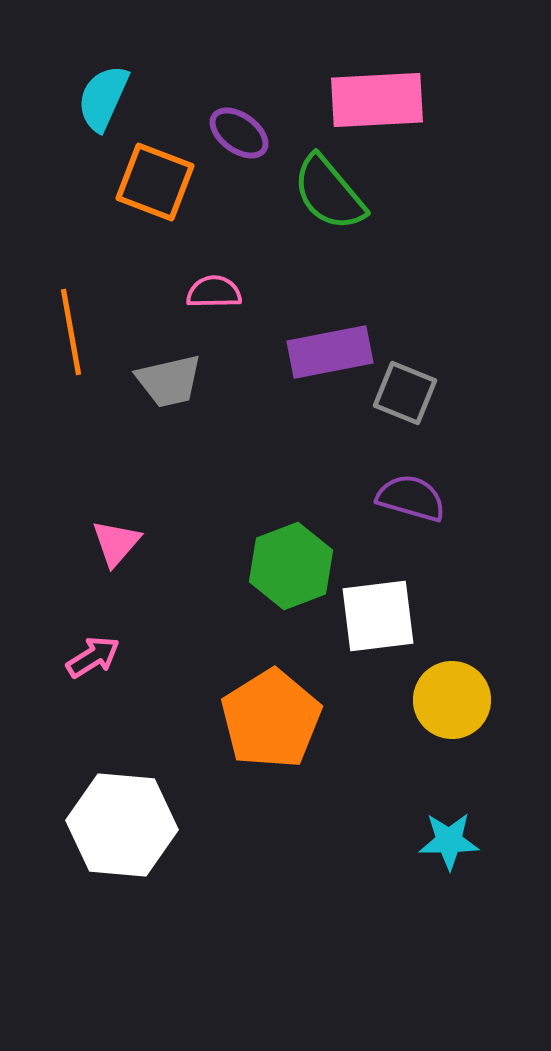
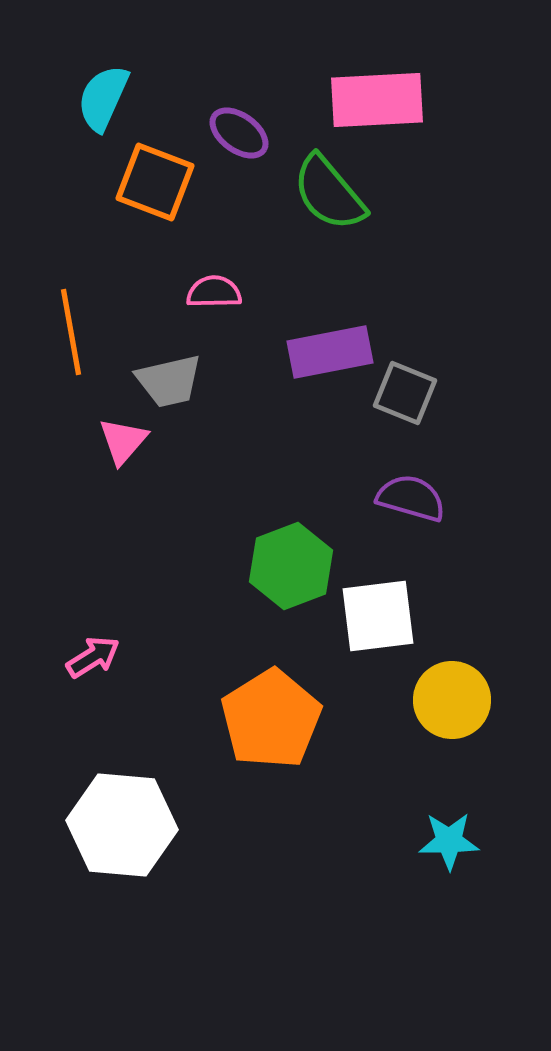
pink triangle: moved 7 px right, 102 px up
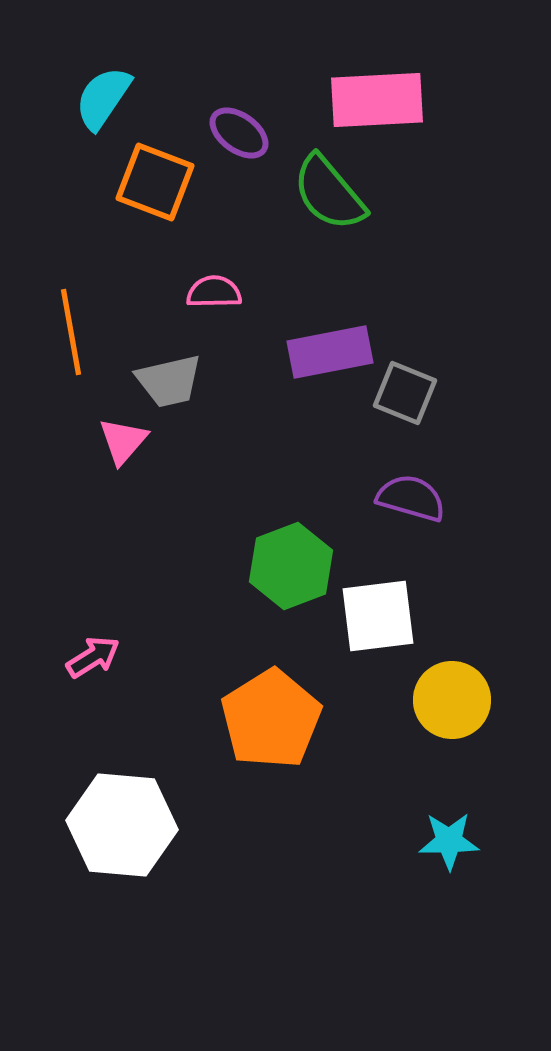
cyan semicircle: rotated 10 degrees clockwise
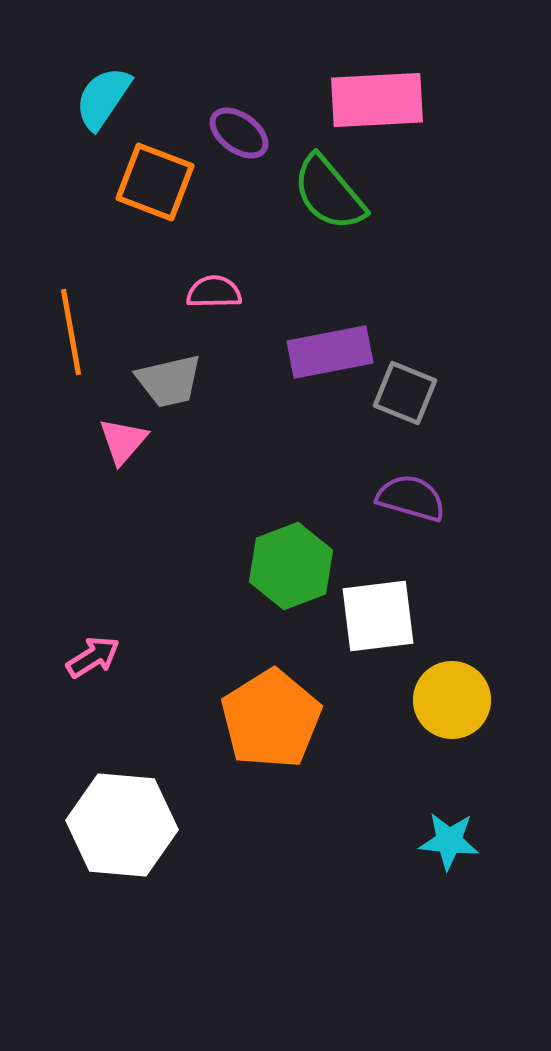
cyan star: rotated 6 degrees clockwise
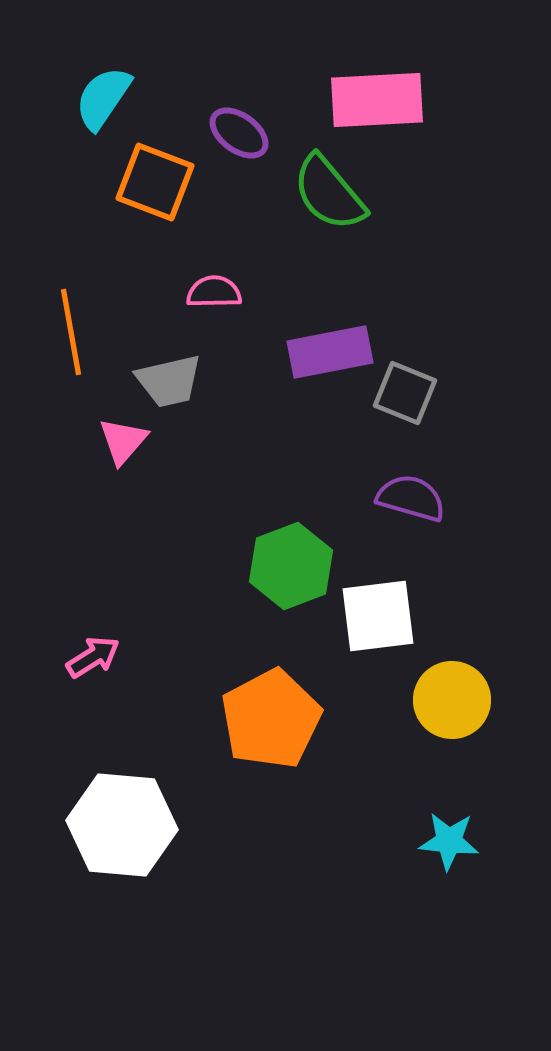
orange pentagon: rotated 4 degrees clockwise
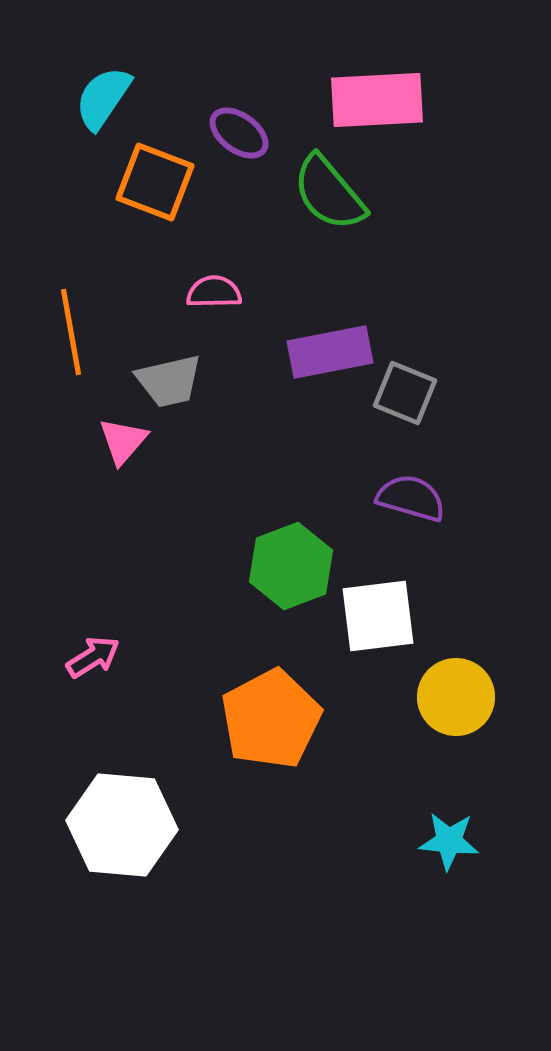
yellow circle: moved 4 px right, 3 px up
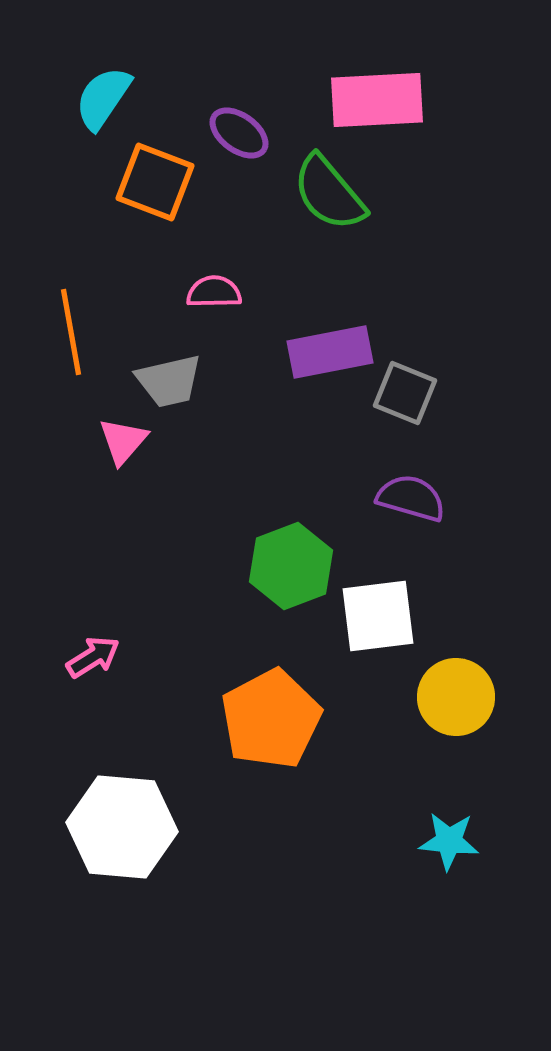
white hexagon: moved 2 px down
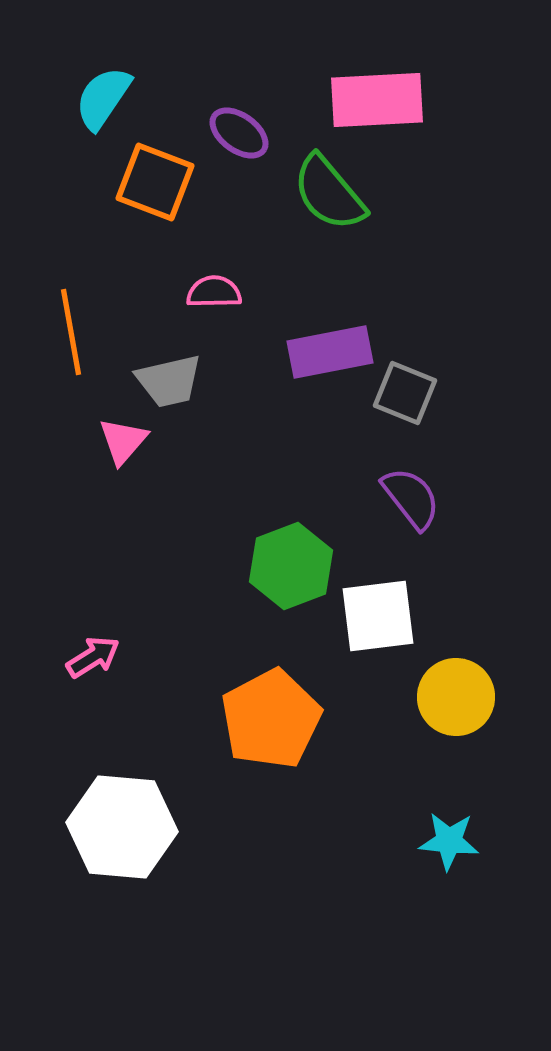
purple semicircle: rotated 36 degrees clockwise
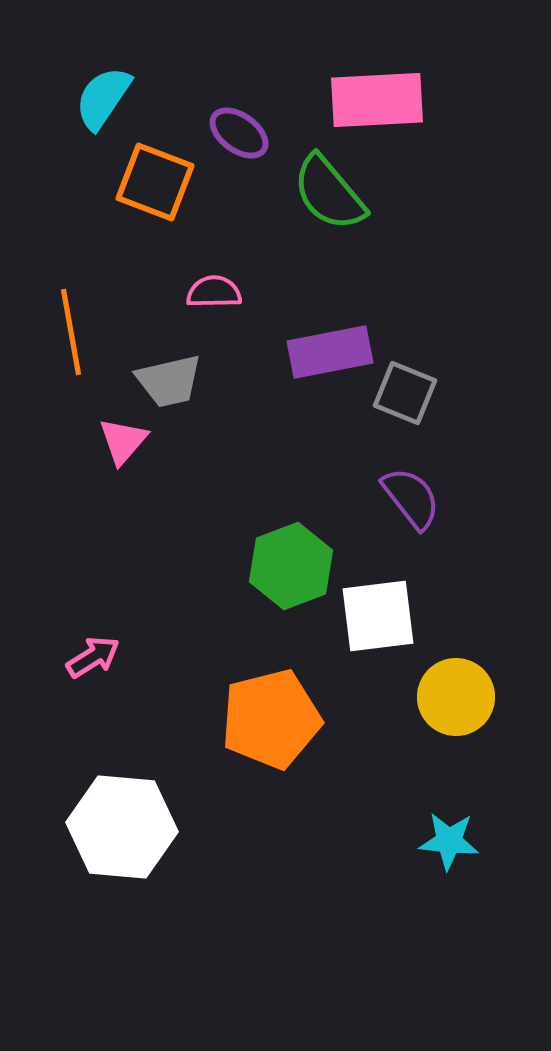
orange pentagon: rotated 14 degrees clockwise
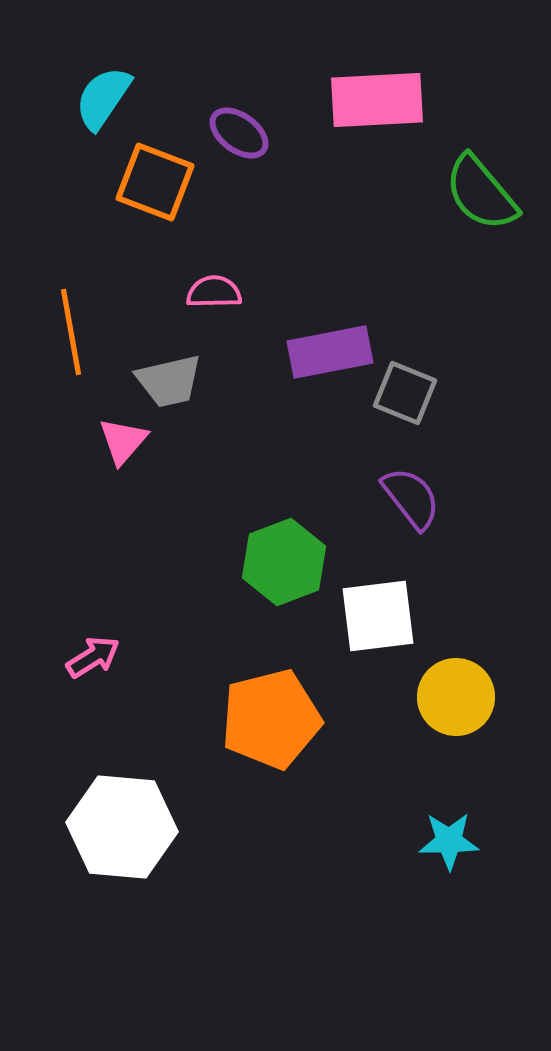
green semicircle: moved 152 px right
green hexagon: moved 7 px left, 4 px up
cyan star: rotated 6 degrees counterclockwise
